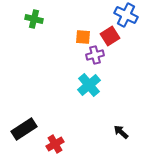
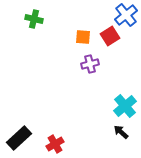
blue cross: rotated 25 degrees clockwise
purple cross: moved 5 px left, 9 px down
cyan cross: moved 36 px right, 21 px down
black rectangle: moved 5 px left, 9 px down; rotated 10 degrees counterclockwise
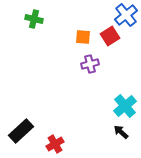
black rectangle: moved 2 px right, 7 px up
